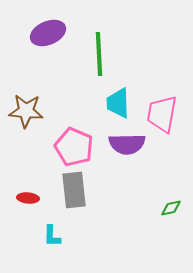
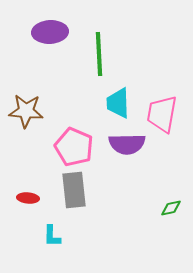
purple ellipse: moved 2 px right, 1 px up; rotated 20 degrees clockwise
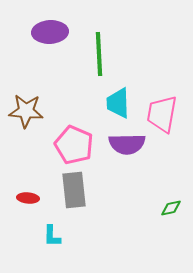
pink pentagon: moved 2 px up
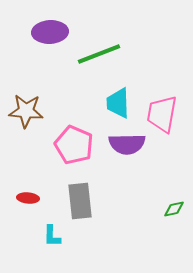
green line: rotated 72 degrees clockwise
gray rectangle: moved 6 px right, 11 px down
green diamond: moved 3 px right, 1 px down
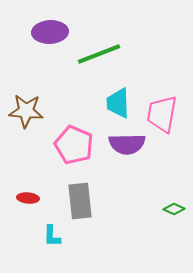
green diamond: rotated 35 degrees clockwise
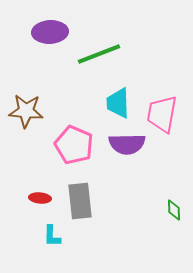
red ellipse: moved 12 px right
green diamond: moved 1 px down; rotated 65 degrees clockwise
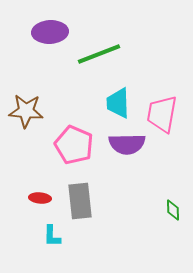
green diamond: moved 1 px left
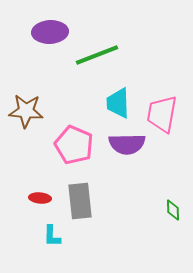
green line: moved 2 px left, 1 px down
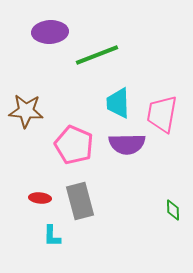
gray rectangle: rotated 9 degrees counterclockwise
